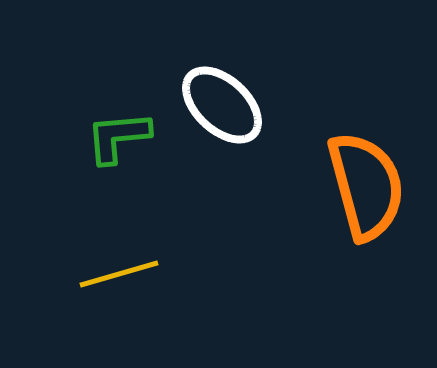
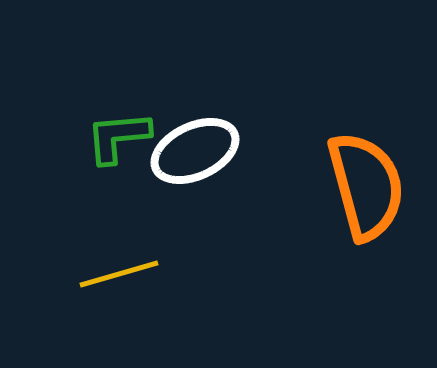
white ellipse: moved 27 px left, 46 px down; rotated 68 degrees counterclockwise
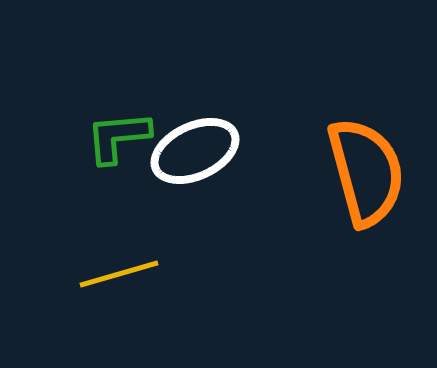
orange semicircle: moved 14 px up
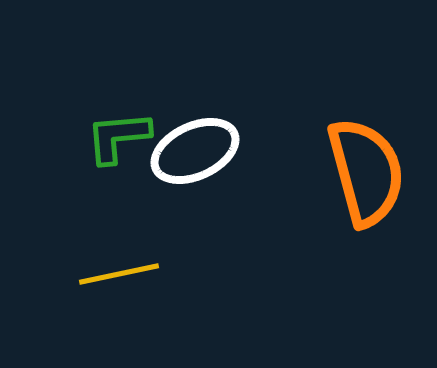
yellow line: rotated 4 degrees clockwise
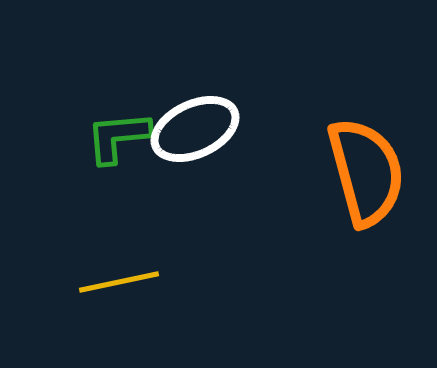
white ellipse: moved 22 px up
yellow line: moved 8 px down
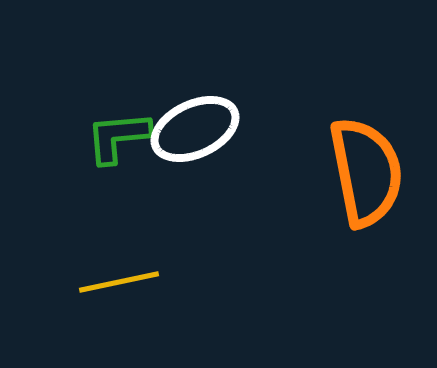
orange semicircle: rotated 4 degrees clockwise
